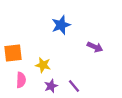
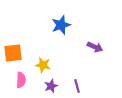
purple line: moved 3 px right; rotated 24 degrees clockwise
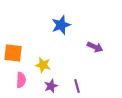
orange square: rotated 12 degrees clockwise
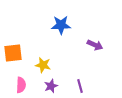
blue star: rotated 18 degrees clockwise
purple arrow: moved 2 px up
orange square: rotated 12 degrees counterclockwise
pink semicircle: moved 5 px down
purple line: moved 3 px right
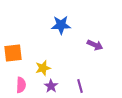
yellow star: moved 3 px down; rotated 28 degrees counterclockwise
purple star: rotated 16 degrees counterclockwise
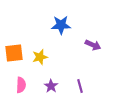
purple arrow: moved 2 px left
orange square: moved 1 px right
yellow star: moved 3 px left, 11 px up
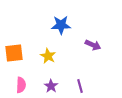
yellow star: moved 8 px right, 1 px up; rotated 28 degrees counterclockwise
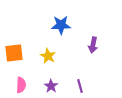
purple arrow: rotated 77 degrees clockwise
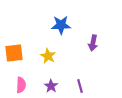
purple arrow: moved 2 px up
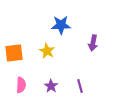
yellow star: moved 1 px left, 5 px up
